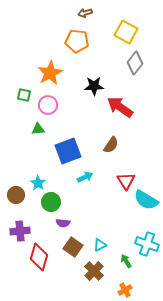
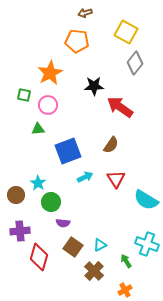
red triangle: moved 10 px left, 2 px up
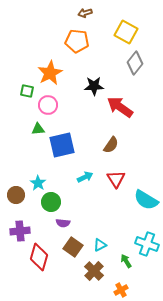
green square: moved 3 px right, 4 px up
blue square: moved 6 px left, 6 px up; rotated 8 degrees clockwise
orange cross: moved 4 px left
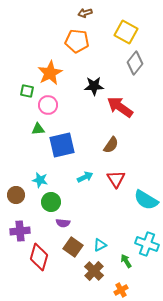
cyan star: moved 2 px right, 3 px up; rotated 21 degrees counterclockwise
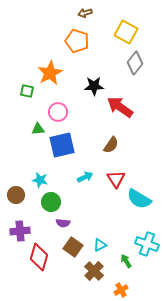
orange pentagon: rotated 10 degrees clockwise
pink circle: moved 10 px right, 7 px down
cyan semicircle: moved 7 px left, 1 px up
